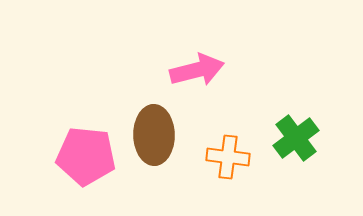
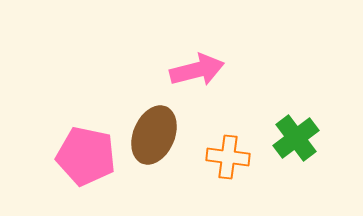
brown ellipse: rotated 24 degrees clockwise
pink pentagon: rotated 6 degrees clockwise
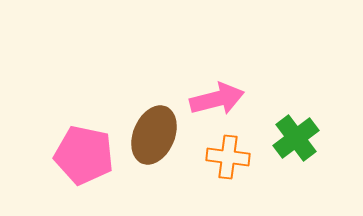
pink arrow: moved 20 px right, 29 px down
pink pentagon: moved 2 px left, 1 px up
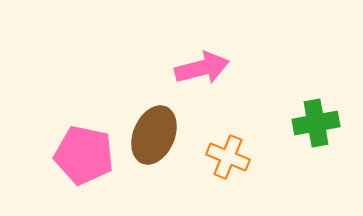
pink arrow: moved 15 px left, 31 px up
green cross: moved 20 px right, 15 px up; rotated 27 degrees clockwise
orange cross: rotated 15 degrees clockwise
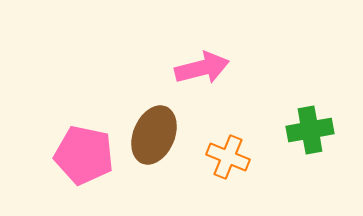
green cross: moved 6 px left, 7 px down
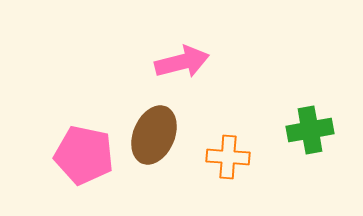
pink arrow: moved 20 px left, 6 px up
orange cross: rotated 18 degrees counterclockwise
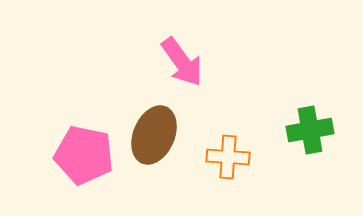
pink arrow: rotated 68 degrees clockwise
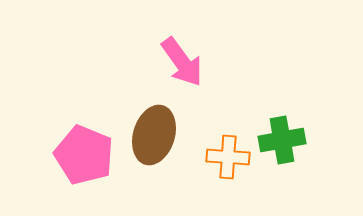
green cross: moved 28 px left, 10 px down
brown ellipse: rotated 6 degrees counterclockwise
pink pentagon: rotated 10 degrees clockwise
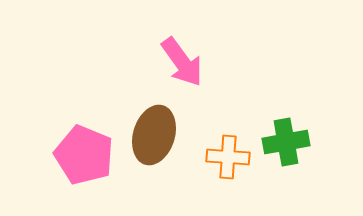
green cross: moved 4 px right, 2 px down
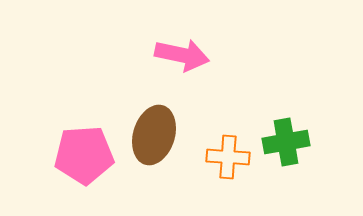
pink arrow: moved 7 px up; rotated 42 degrees counterclockwise
pink pentagon: rotated 26 degrees counterclockwise
